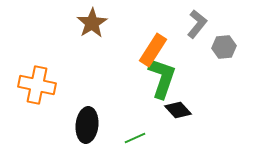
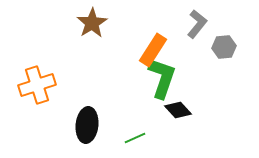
orange cross: rotated 30 degrees counterclockwise
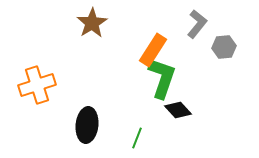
green line: moved 2 px right; rotated 45 degrees counterclockwise
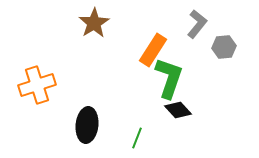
brown star: moved 2 px right
green L-shape: moved 7 px right
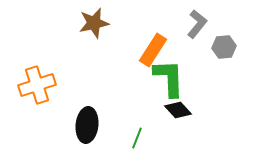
brown star: rotated 20 degrees clockwise
green L-shape: rotated 21 degrees counterclockwise
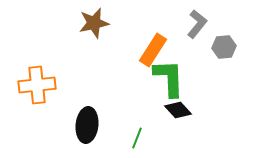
orange cross: rotated 12 degrees clockwise
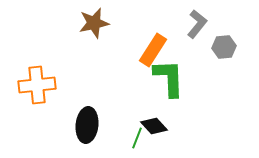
black diamond: moved 24 px left, 16 px down
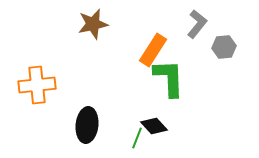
brown star: moved 1 px left, 1 px down
